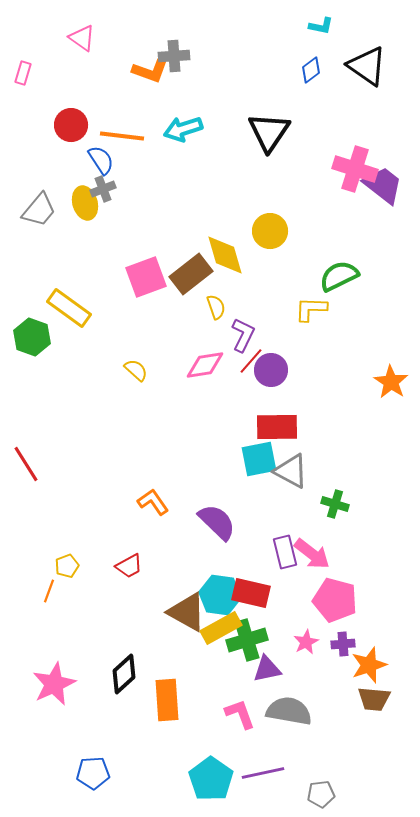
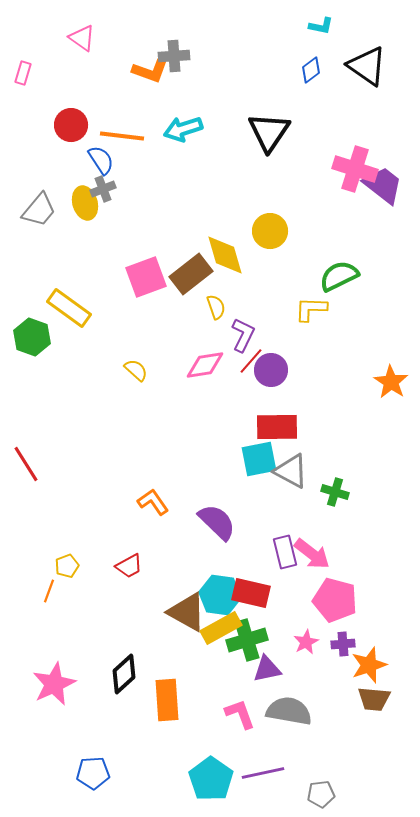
green cross at (335, 504): moved 12 px up
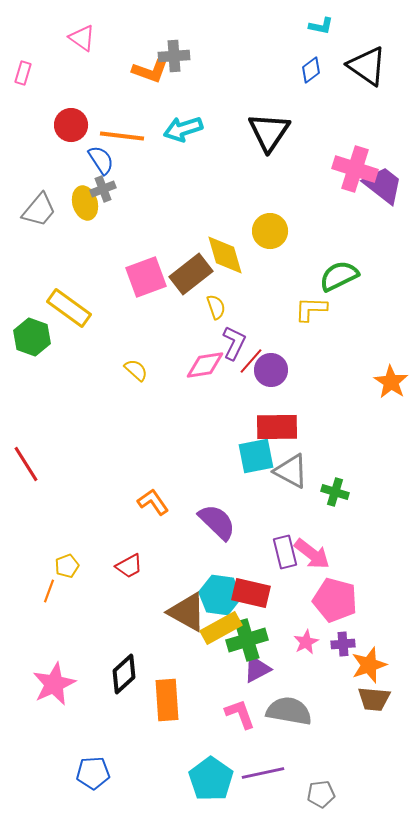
purple L-shape at (243, 335): moved 9 px left, 8 px down
cyan square at (259, 459): moved 3 px left, 3 px up
purple triangle at (267, 669): moved 10 px left; rotated 16 degrees counterclockwise
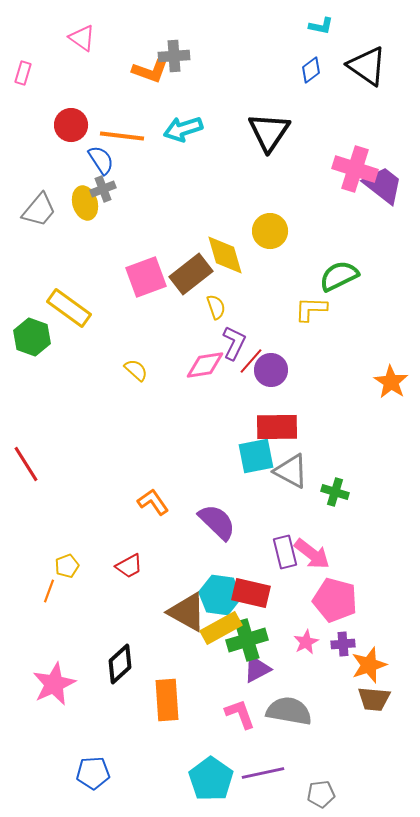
black diamond at (124, 674): moved 4 px left, 10 px up
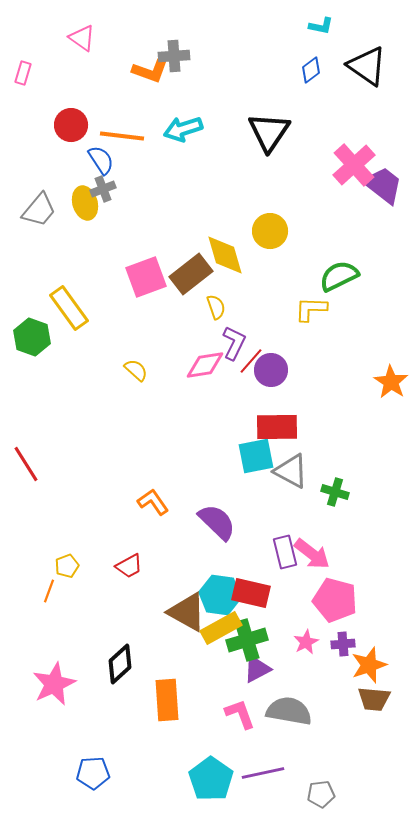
pink cross at (355, 169): moved 1 px left, 4 px up; rotated 30 degrees clockwise
yellow rectangle at (69, 308): rotated 18 degrees clockwise
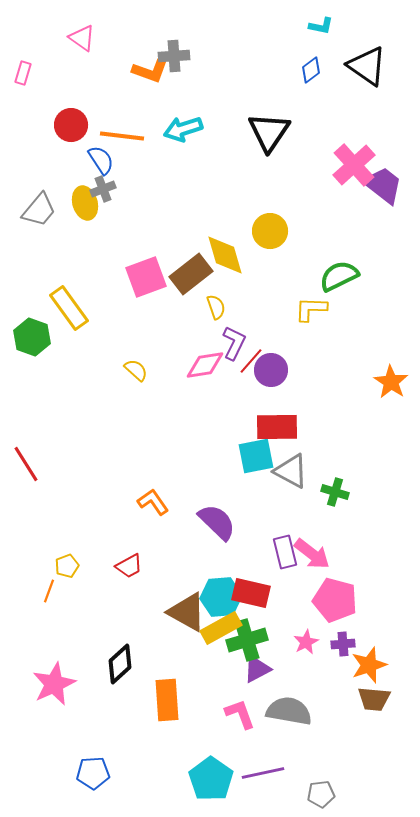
cyan hexagon at (220, 595): moved 1 px right, 2 px down; rotated 12 degrees counterclockwise
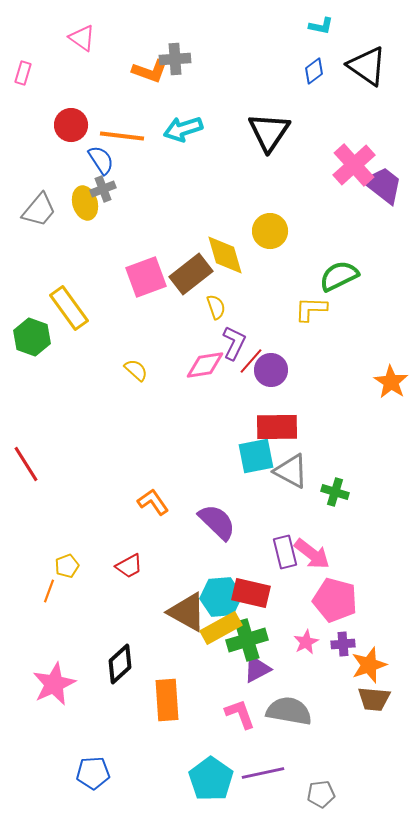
gray cross at (174, 56): moved 1 px right, 3 px down
blue diamond at (311, 70): moved 3 px right, 1 px down
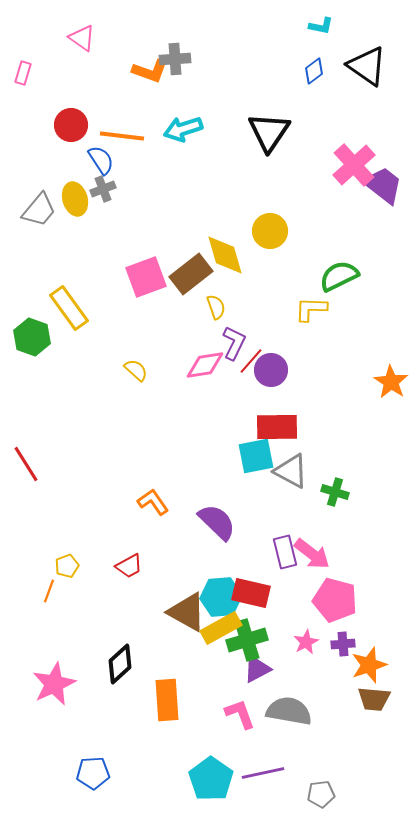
yellow ellipse at (85, 203): moved 10 px left, 4 px up
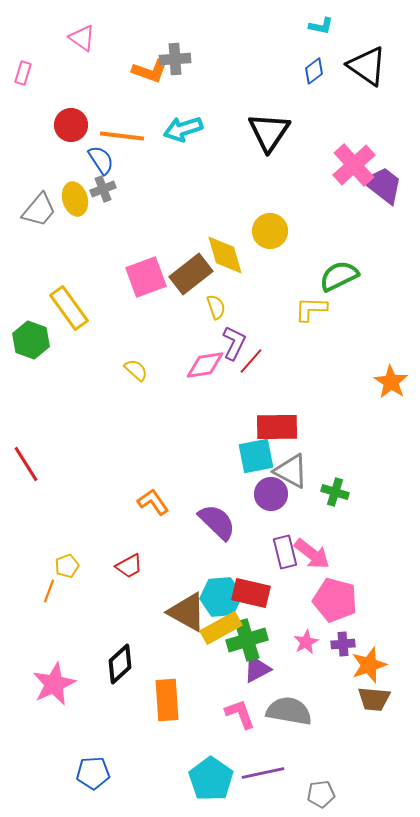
green hexagon at (32, 337): moved 1 px left, 3 px down
purple circle at (271, 370): moved 124 px down
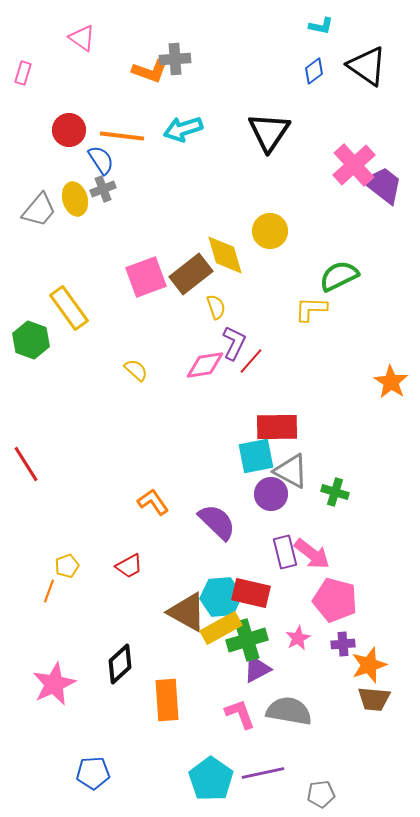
red circle at (71, 125): moved 2 px left, 5 px down
pink star at (306, 642): moved 8 px left, 4 px up
